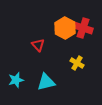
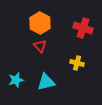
orange hexagon: moved 25 px left, 5 px up
red triangle: moved 2 px right, 1 px down
yellow cross: rotated 16 degrees counterclockwise
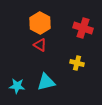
red triangle: moved 1 px up; rotated 16 degrees counterclockwise
cyan star: moved 1 px right, 6 px down; rotated 21 degrees clockwise
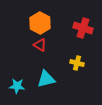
cyan triangle: moved 3 px up
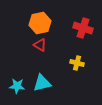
orange hexagon: rotated 20 degrees clockwise
cyan triangle: moved 4 px left, 4 px down
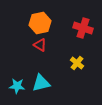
yellow cross: rotated 24 degrees clockwise
cyan triangle: moved 1 px left
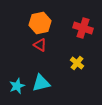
cyan star: rotated 28 degrees counterclockwise
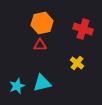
orange hexagon: moved 2 px right
red cross: moved 1 px down
red triangle: rotated 32 degrees counterclockwise
cyan triangle: moved 1 px right
